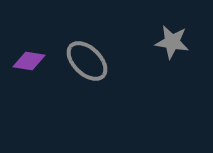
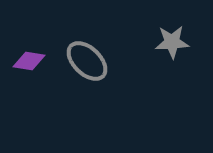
gray star: rotated 12 degrees counterclockwise
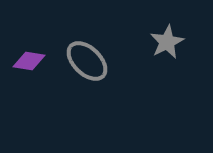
gray star: moved 5 px left; rotated 24 degrees counterclockwise
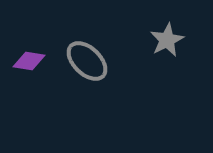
gray star: moved 2 px up
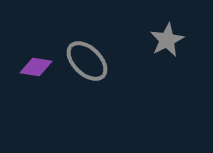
purple diamond: moved 7 px right, 6 px down
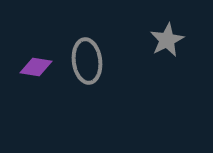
gray ellipse: rotated 39 degrees clockwise
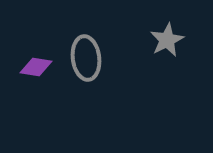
gray ellipse: moved 1 px left, 3 px up
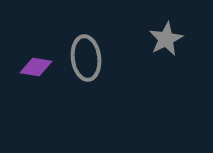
gray star: moved 1 px left, 1 px up
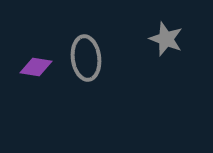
gray star: rotated 24 degrees counterclockwise
